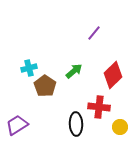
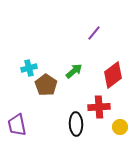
red diamond: rotated 8 degrees clockwise
brown pentagon: moved 1 px right, 1 px up
red cross: rotated 10 degrees counterclockwise
purple trapezoid: rotated 70 degrees counterclockwise
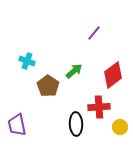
cyan cross: moved 2 px left, 7 px up; rotated 35 degrees clockwise
brown pentagon: moved 2 px right, 1 px down
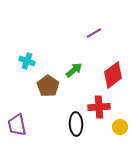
purple line: rotated 21 degrees clockwise
green arrow: moved 1 px up
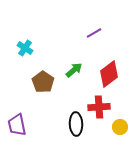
cyan cross: moved 2 px left, 13 px up; rotated 14 degrees clockwise
red diamond: moved 4 px left, 1 px up
brown pentagon: moved 5 px left, 4 px up
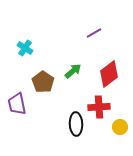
green arrow: moved 1 px left, 1 px down
purple trapezoid: moved 21 px up
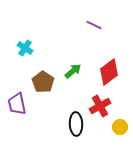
purple line: moved 8 px up; rotated 56 degrees clockwise
red diamond: moved 2 px up
red cross: moved 1 px right, 1 px up; rotated 25 degrees counterclockwise
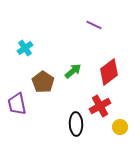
cyan cross: rotated 21 degrees clockwise
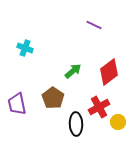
cyan cross: rotated 35 degrees counterclockwise
brown pentagon: moved 10 px right, 16 px down
red cross: moved 1 px left, 1 px down
yellow circle: moved 2 px left, 5 px up
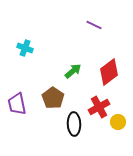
black ellipse: moved 2 px left
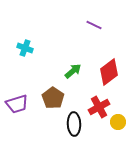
purple trapezoid: rotated 95 degrees counterclockwise
